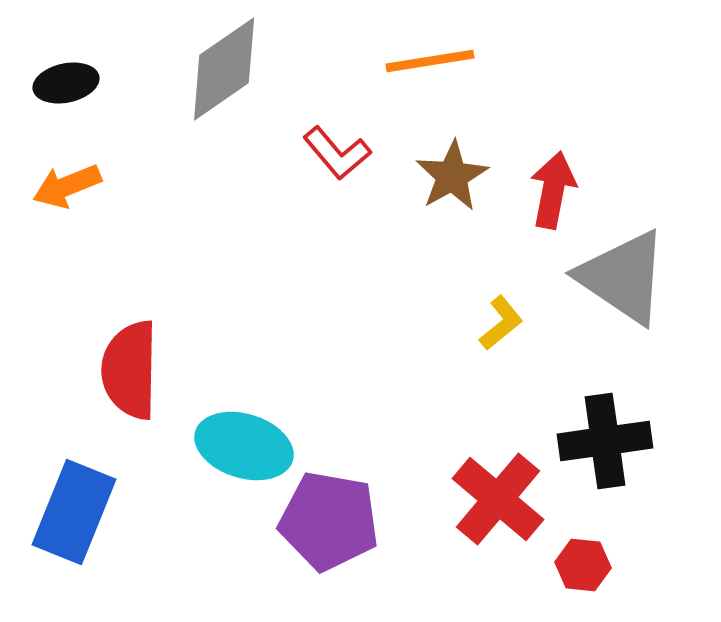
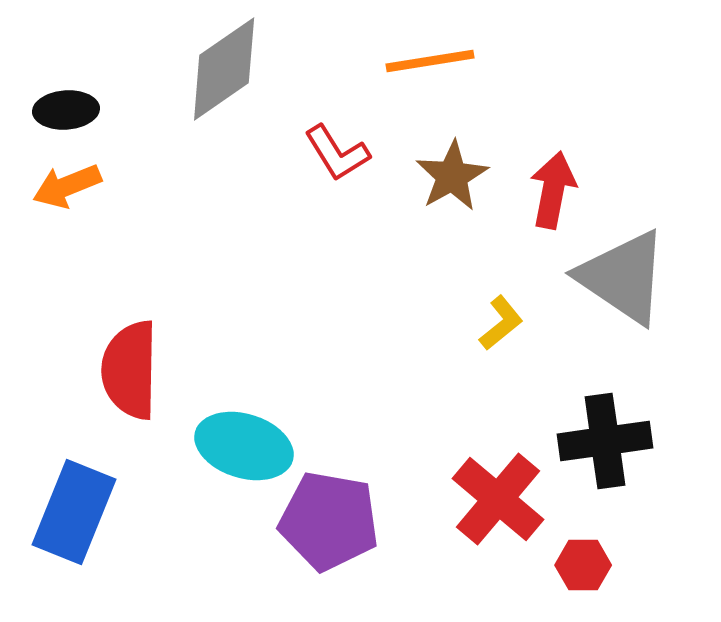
black ellipse: moved 27 px down; rotated 8 degrees clockwise
red L-shape: rotated 8 degrees clockwise
red hexagon: rotated 6 degrees counterclockwise
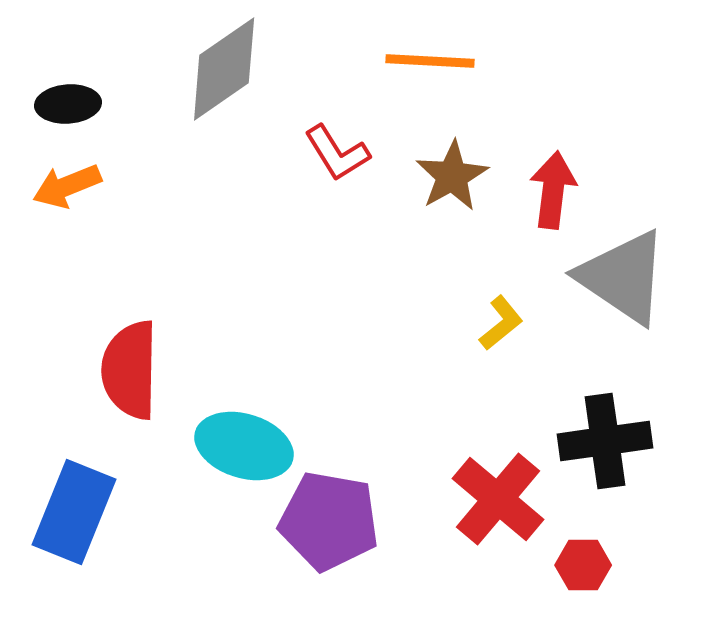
orange line: rotated 12 degrees clockwise
black ellipse: moved 2 px right, 6 px up
red arrow: rotated 4 degrees counterclockwise
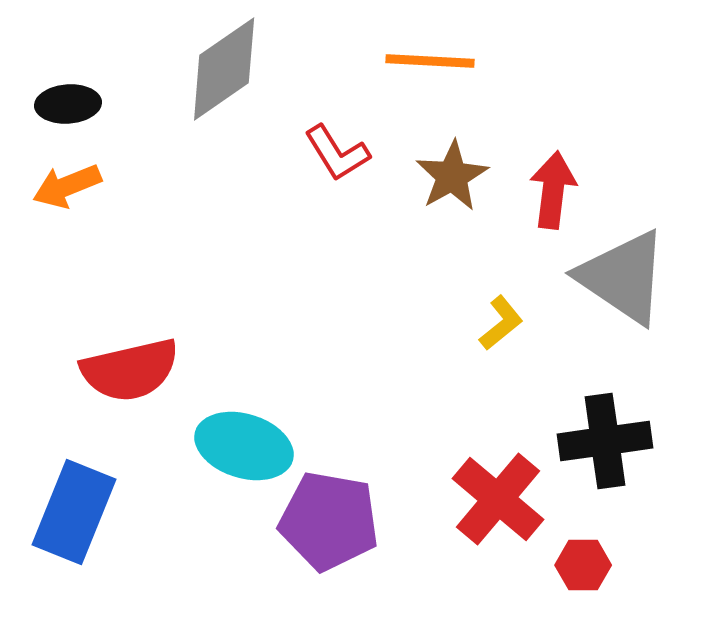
red semicircle: rotated 104 degrees counterclockwise
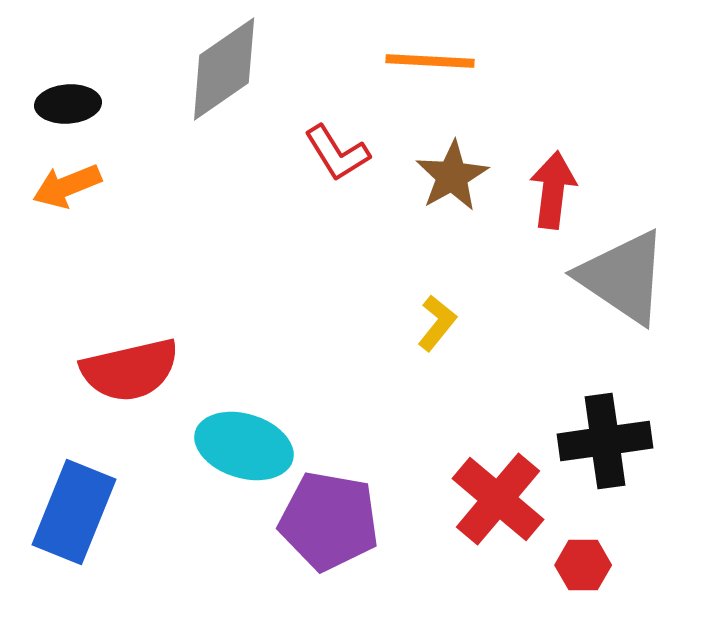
yellow L-shape: moved 64 px left; rotated 12 degrees counterclockwise
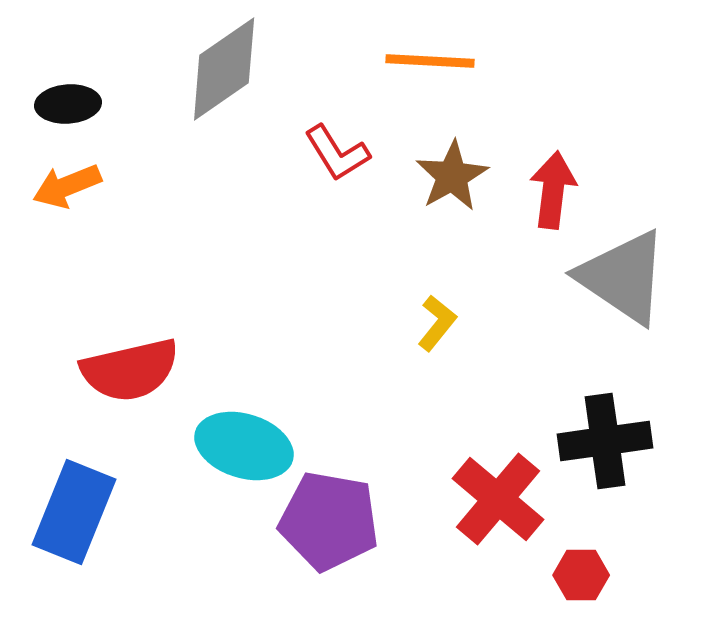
red hexagon: moved 2 px left, 10 px down
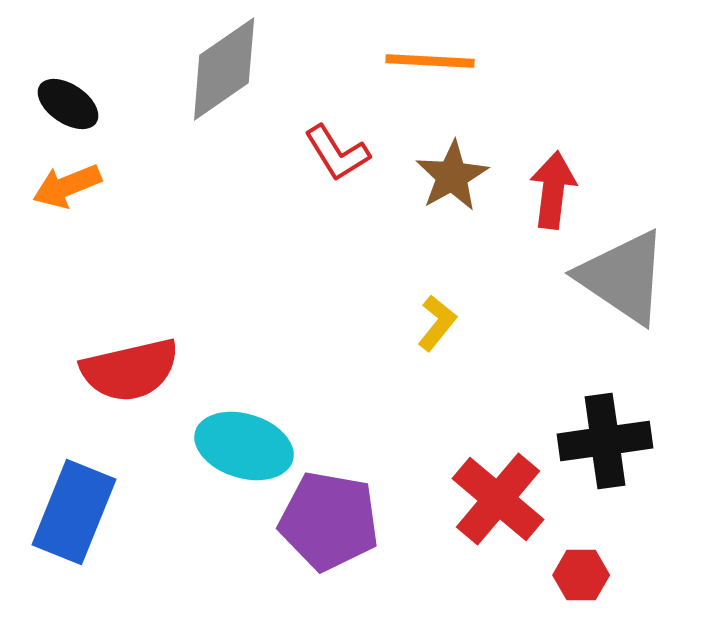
black ellipse: rotated 38 degrees clockwise
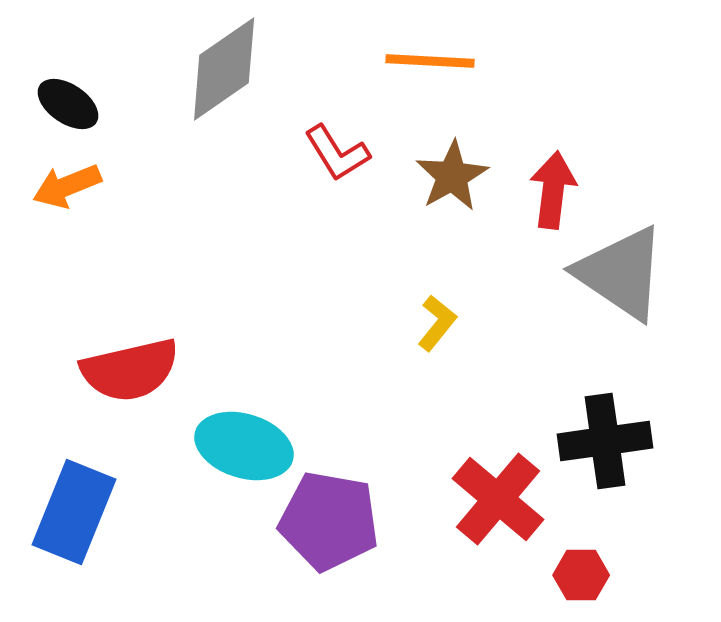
gray triangle: moved 2 px left, 4 px up
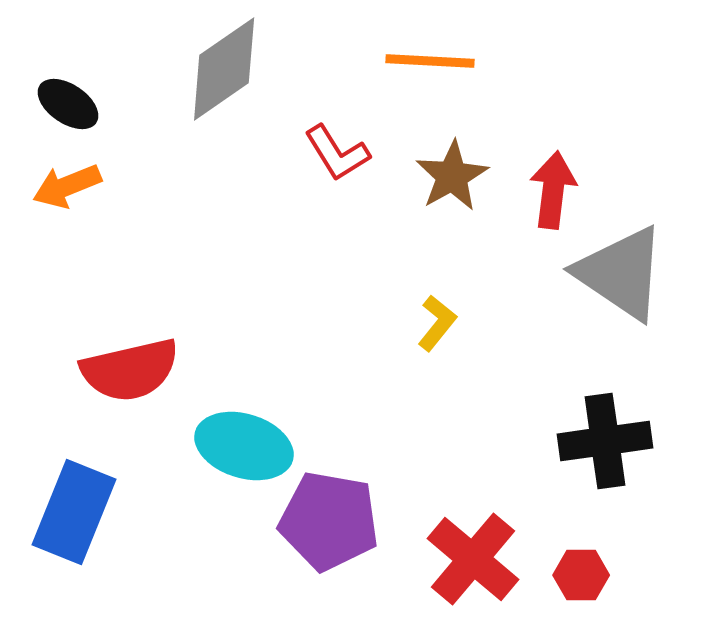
red cross: moved 25 px left, 60 px down
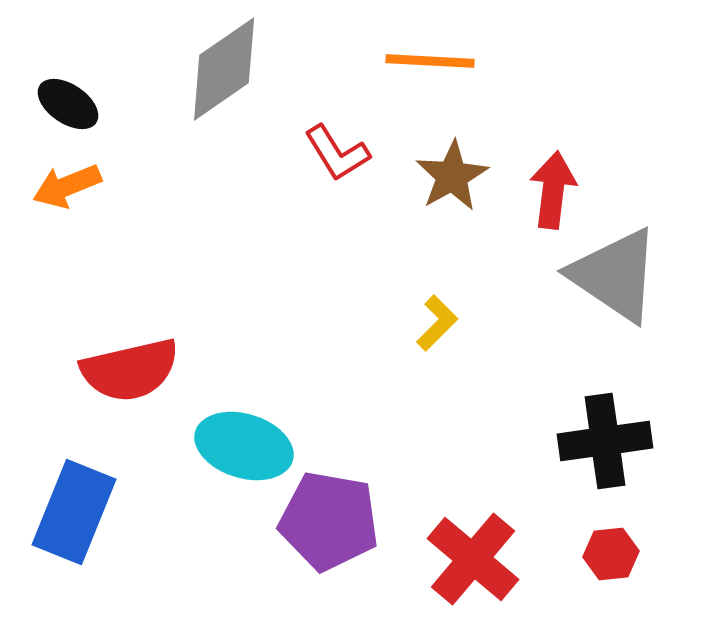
gray triangle: moved 6 px left, 2 px down
yellow L-shape: rotated 6 degrees clockwise
red hexagon: moved 30 px right, 21 px up; rotated 6 degrees counterclockwise
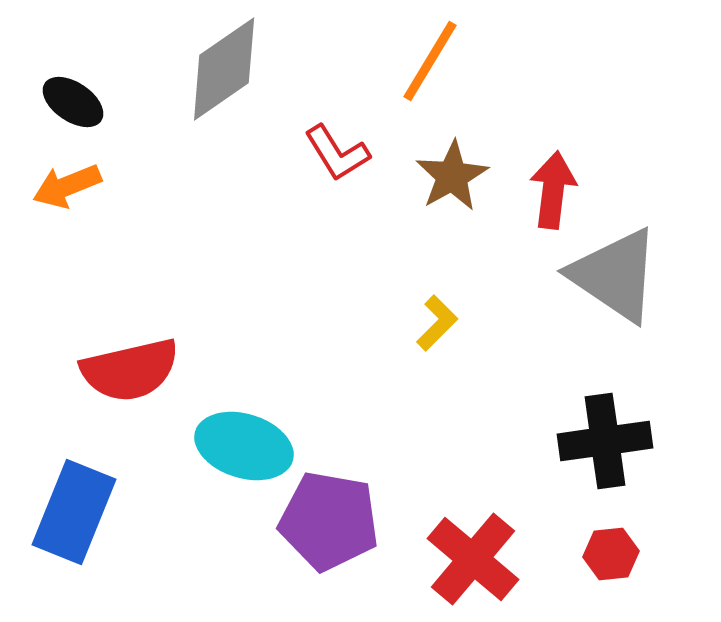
orange line: rotated 62 degrees counterclockwise
black ellipse: moved 5 px right, 2 px up
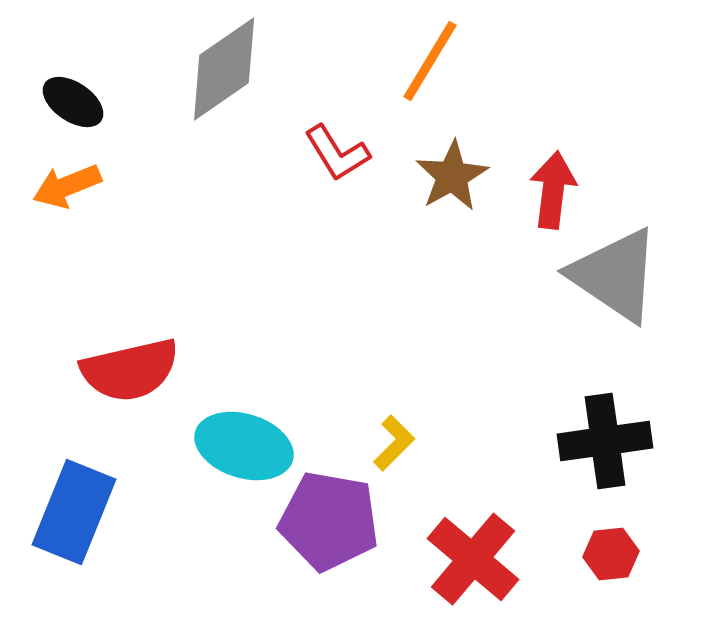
yellow L-shape: moved 43 px left, 120 px down
